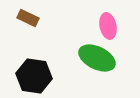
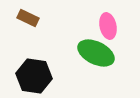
green ellipse: moved 1 px left, 5 px up
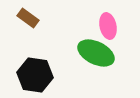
brown rectangle: rotated 10 degrees clockwise
black hexagon: moved 1 px right, 1 px up
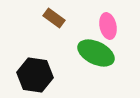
brown rectangle: moved 26 px right
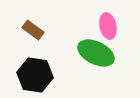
brown rectangle: moved 21 px left, 12 px down
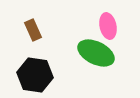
brown rectangle: rotated 30 degrees clockwise
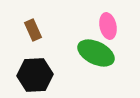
black hexagon: rotated 12 degrees counterclockwise
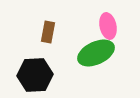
brown rectangle: moved 15 px right, 2 px down; rotated 35 degrees clockwise
green ellipse: rotated 51 degrees counterclockwise
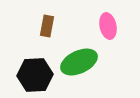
brown rectangle: moved 1 px left, 6 px up
green ellipse: moved 17 px left, 9 px down
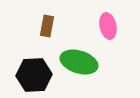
green ellipse: rotated 42 degrees clockwise
black hexagon: moved 1 px left
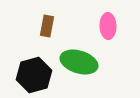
pink ellipse: rotated 10 degrees clockwise
black hexagon: rotated 12 degrees counterclockwise
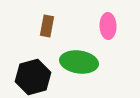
green ellipse: rotated 9 degrees counterclockwise
black hexagon: moved 1 px left, 2 px down
